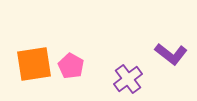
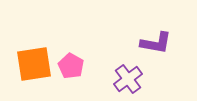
purple L-shape: moved 15 px left, 11 px up; rotated 28 degrees counterclockwise
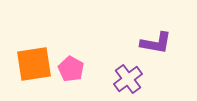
pink pentagon: moved 3 px down
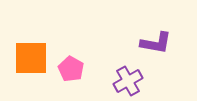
orange square: moved 3 px left, 6 px up; rotated 9 degrees clockwise
purple cross: moved 2 px down; rotated 8 degrees clockwise
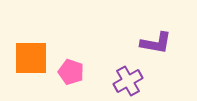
pink pentagon: moved 3 px down; rotated 10 degrees counterclockwise
